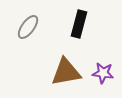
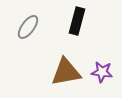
black rectangle: moved 2 px left, 3 px up
purple star: moved 1 px left, 1 px up
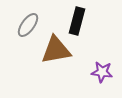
gray ellipse: moved 2 px up
brown triangle: moved 10 px left, 22 px up
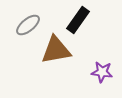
black rectangle: moved 1 px right, 1 px up; rotated 20 degrees clockwise
gray ellipse: rotated 15 degrees clockwise
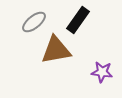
gray ellipse: moved 6 px right, 3 px up
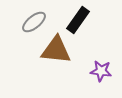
brown triangle: rotated 16 degrees clockwise
purple star: moved 1 px left, 1 px up
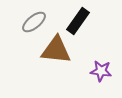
black rectangle: moved 1 px down
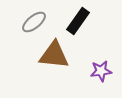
brown triangle: moved 2 px left, 5 px down
purple star: rotated 15 degrees counterclockwise
